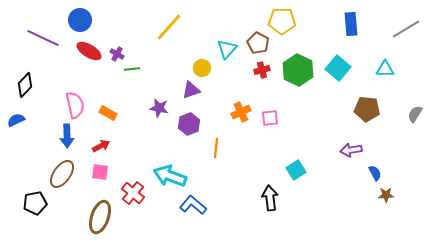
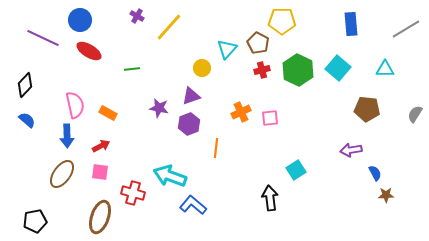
purple cross at (117, 54): moved 20 px right, 38 px up
purple triangle at (191, 90): moved 6 px down
blue semicircle at (16, 120): moved 11 px right; rotated 66 degrees clockwise
red cross at (133, 193): rotated 25 degrees counterclockwise
black pentagon at (35, 203): moved 18 px down
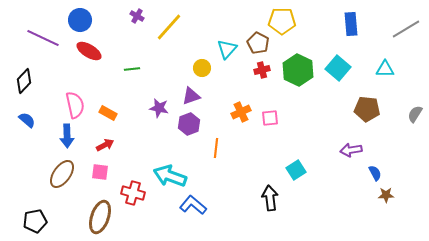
black diamond at (25, 85): moved 1 px left, 4 px up
red arrow at (101, 146): moved 4 px right, 1 px up
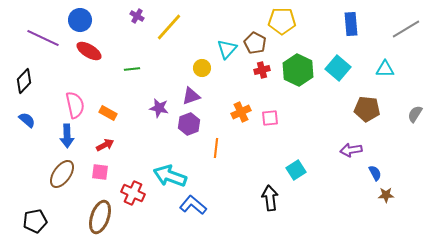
brown pentagon at (258, 43): moved 3 px left
red cross at (133, 193): rotated 10 degrees clockwise
